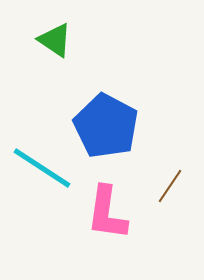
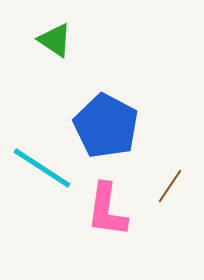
pink L-shape: moved 3 px up
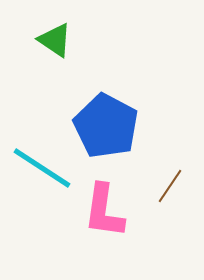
pink L-shape: moved 3 px left, 1 px down
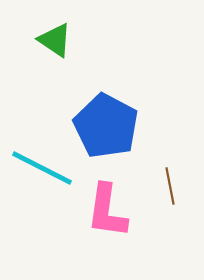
cyan line: rotated 6 degrees counterclockwise
brown line: rotated 45 degrees counterclockwise
pink L-shape: moved 3 px right
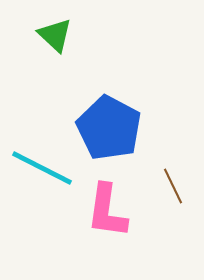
green triangle: moved 5 px up; rotated 9 degrees clockwise
blue pentagon: moved 3 px right, 2 px down
brown line: moved 3 px right; rotated 15 degrees counterclockwise
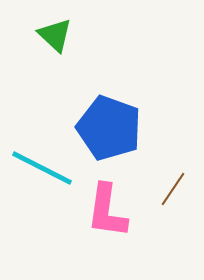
blue pentagon: rotated 8 degrees counterclockwise
brown line: moved 3 px down; rotated 60 degrees clockwise
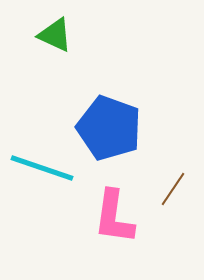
green triangle: rotated 18 degrees counterclockwise
cyan line: rotated 8 degrees counterclockwise
pink L-shape: moved 7 px right, 6 px down
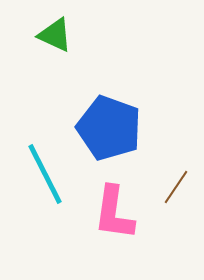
cyan line: moved 3 px right, 6 px down; rotated 44 degrees clockwise
brown line: moved 3 px right, 2 px up
pink L-shape: moved 4 px up
